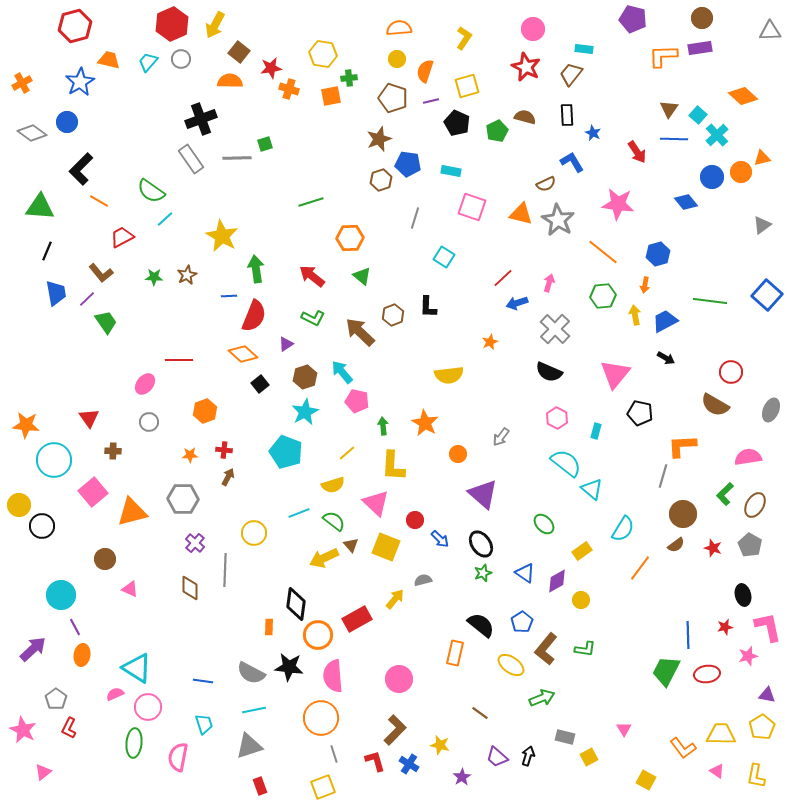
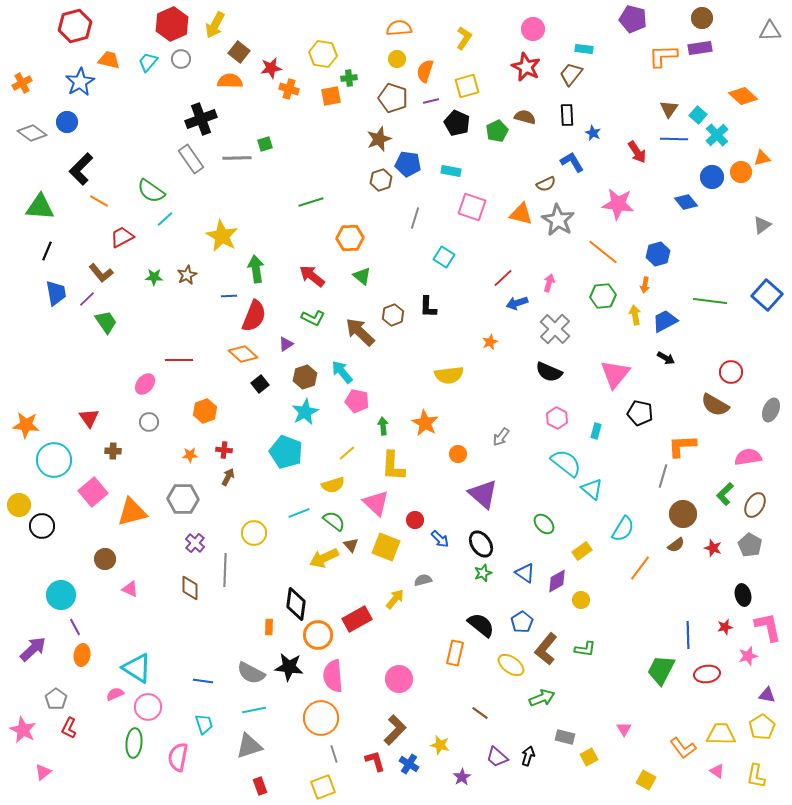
green trapezoid at (666, 671): moved 5 px left, 1 px up
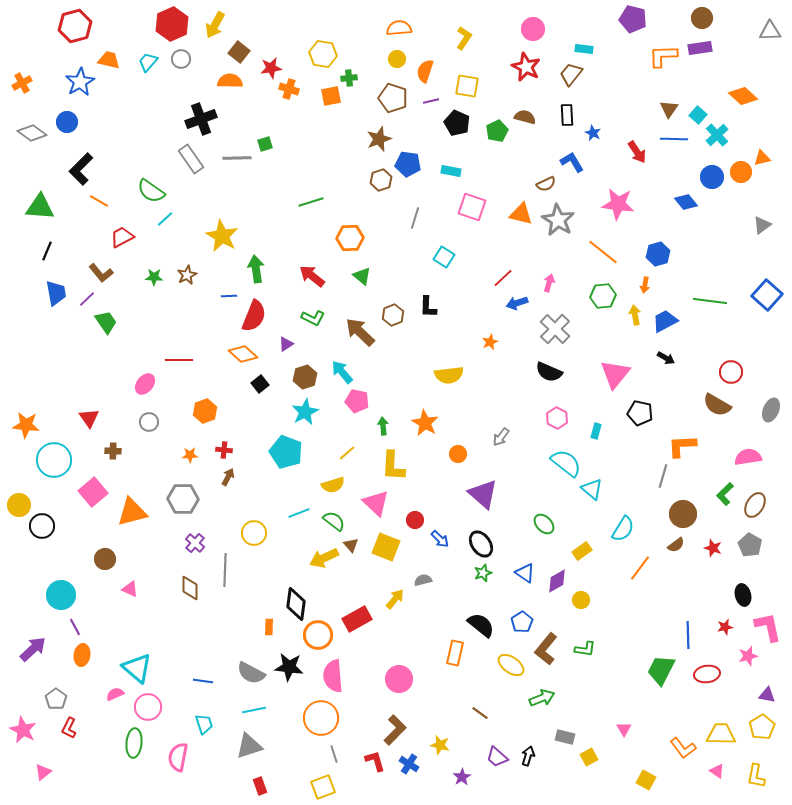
yellow square at (467, 86): rotated 25 degrees clockwise
brown semicircle at (715, 405): moved 2 px right
cyan triangle at (137, 668): rotated 8 degrees clockwise
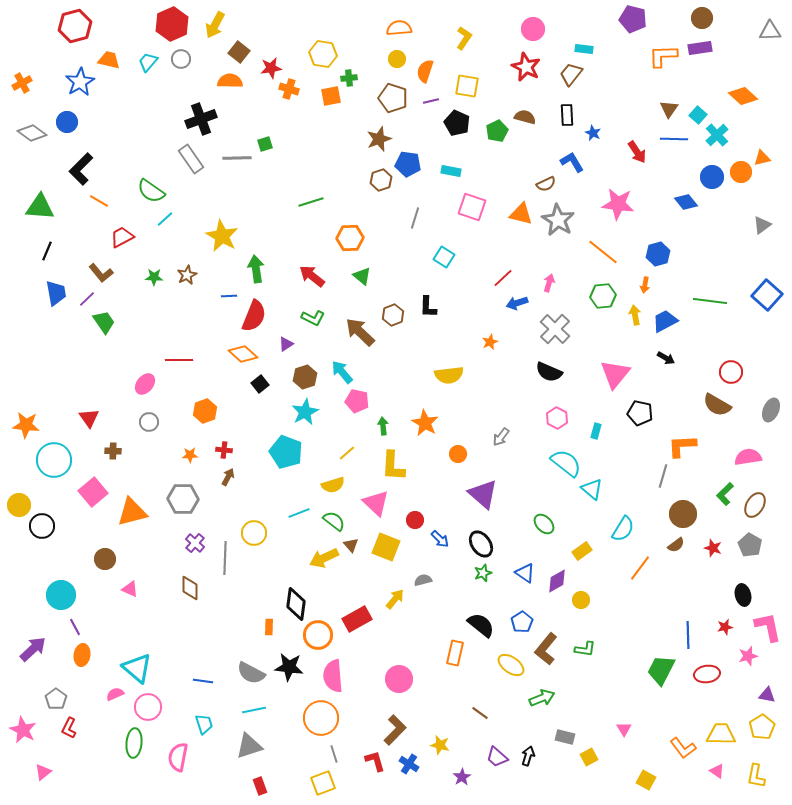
green trapezoid at (106, 322): moved 2 px left
gray line at (225, 570): moved 12 px up
yellow square at (323, 787): moved 4 px up
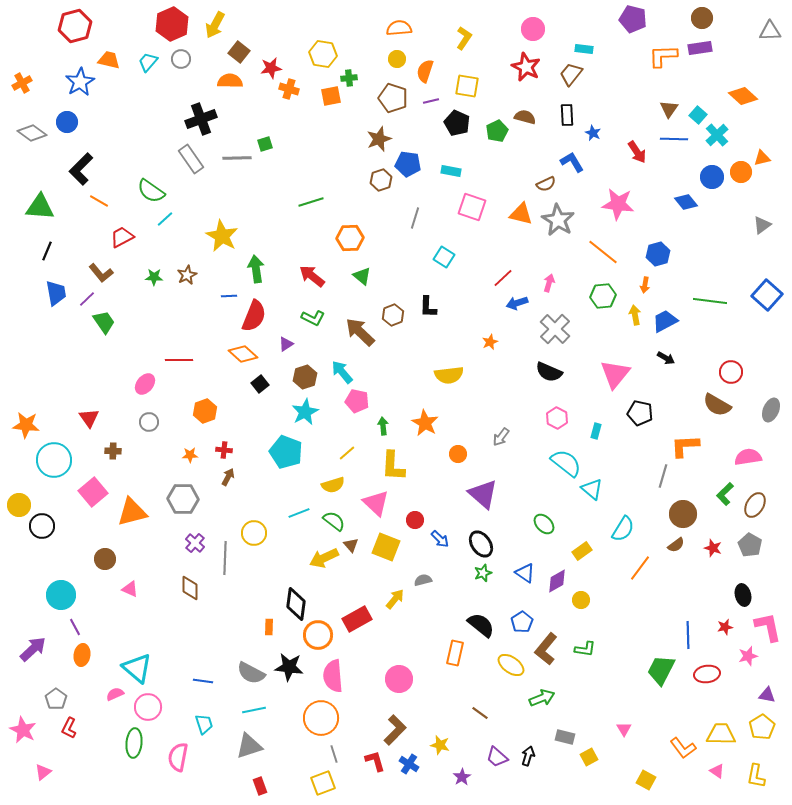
orange L-shape at (682, 446): moved 3 px right
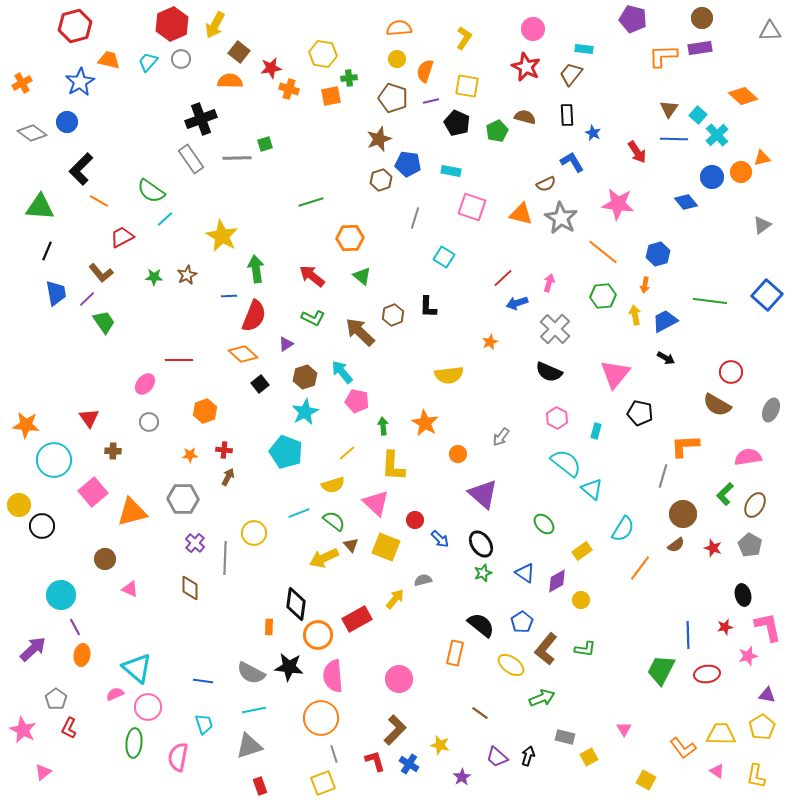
gray star at (558, 220): moved 3 px right, 2 px up
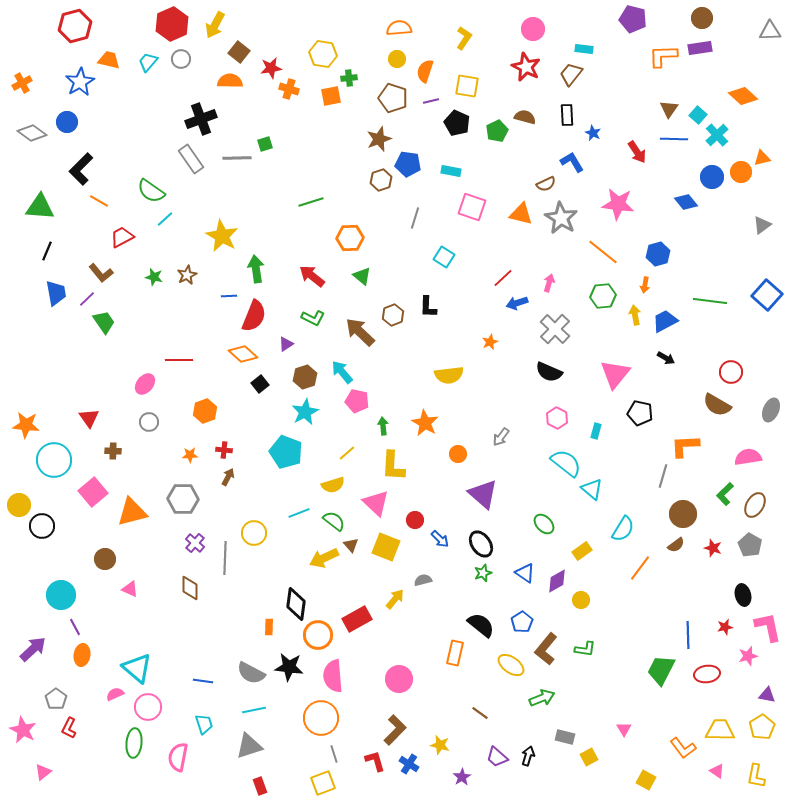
green star at (154, 277): rotated 12 degrees clockwise
yellow trapezoid at (721, 734): moved 1 px left, 4 px up
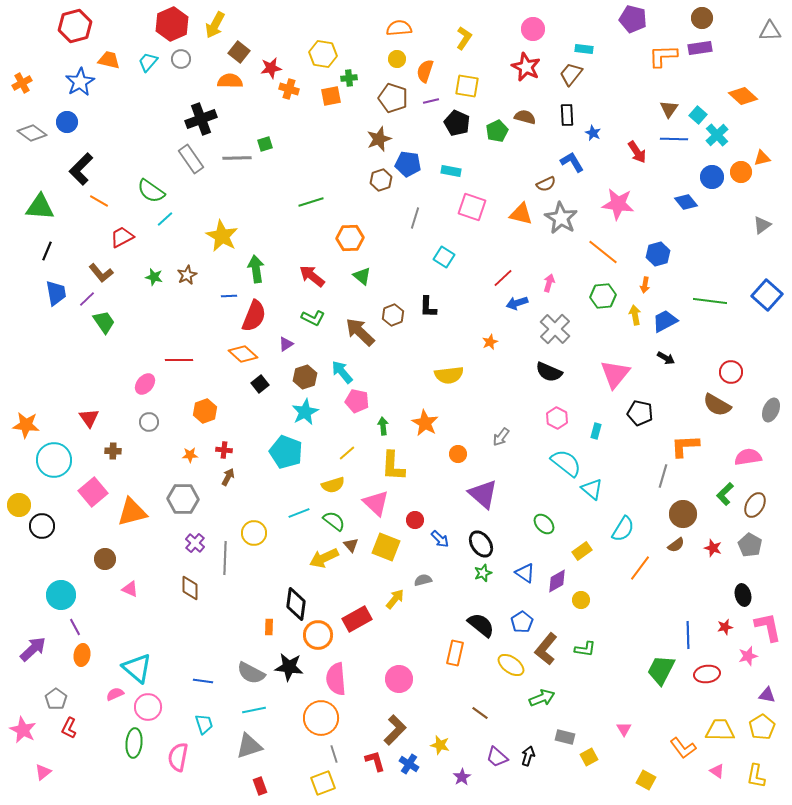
pink semicircle at (333, 676): moved 3 px right, 3 px down
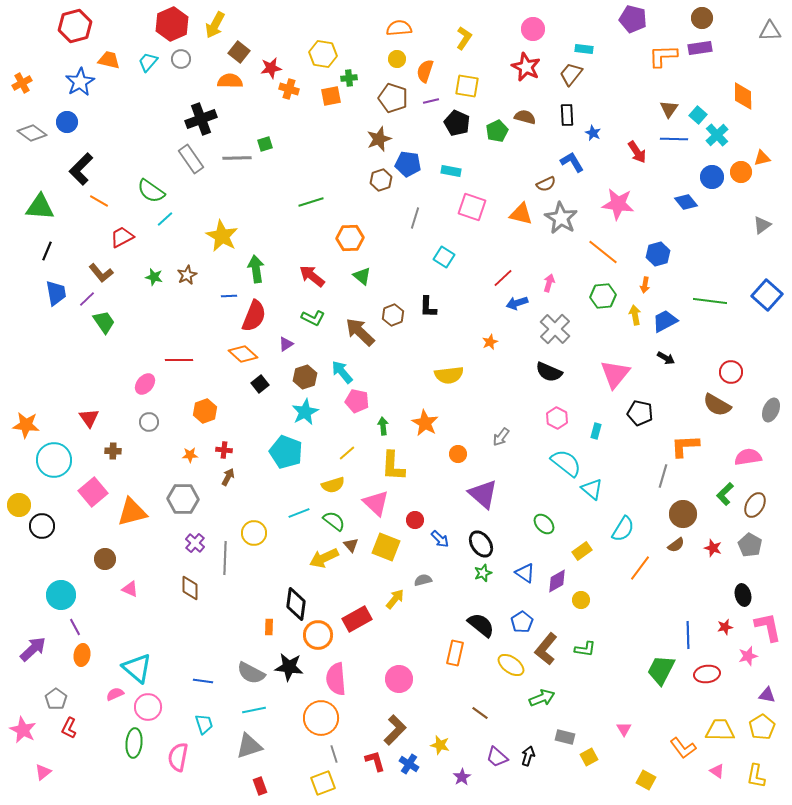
orange diamond at (743, 96): rotated 48 degrees clockwise
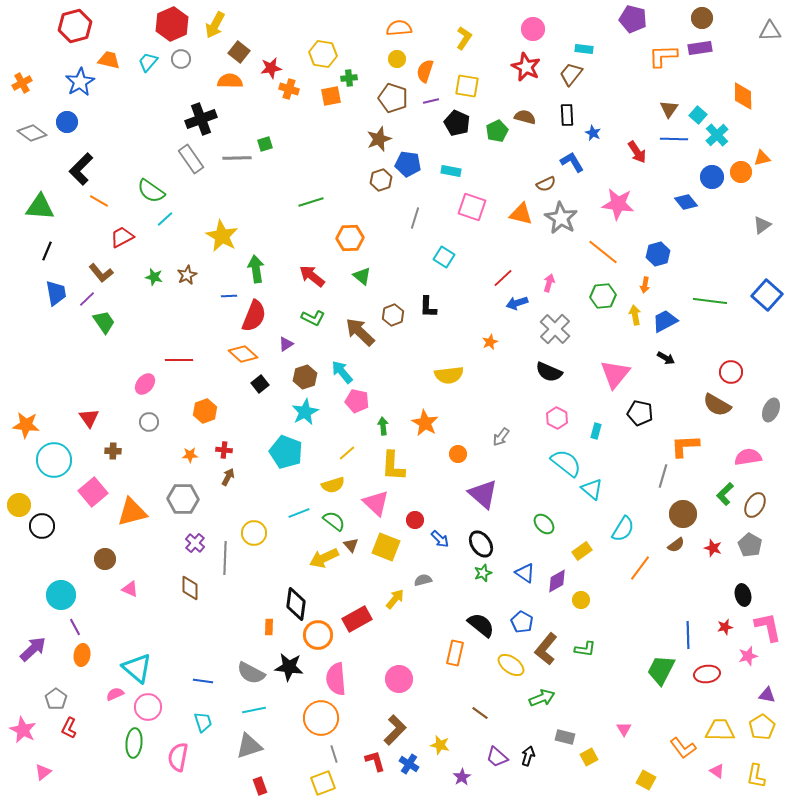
blue pentagon at (522, 622): rotated 10 degrees counterclockwise
cyan trapezoid at (204, 724): moved 1 px left, 2 px up
